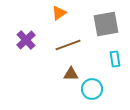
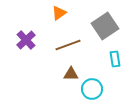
gray square: moved 1 px left, 2 px down; rotated 24 degrees counterclockwise
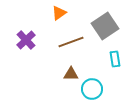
brown line: moved 3 px right, 3 px up
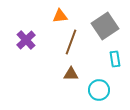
orange triangle: moved 1 px right, 3 px down; rotated 28 degrees clockwise
brown line: rotated 50 degrees counterclockwise
cyan circle: moved 7 px right, 1 px down
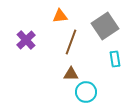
cyan circle: moved 13 px left, 2 px down
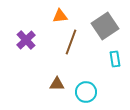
brown triangle: moved 14 px left, 10 px down
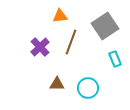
purple cross: moved 14 px right, 7 px down
cyan rectangle: rotated 14 degrees counterclockwise
cyan circle: moved 2 px right, 4 px up
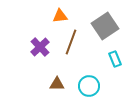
cyan circle: moved 1 px right, 2 px up
